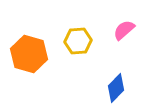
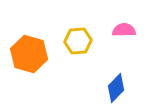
pink semicircle: rotated 40 degrees clockwise
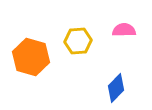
orange hexagon: moved 2 px right, 3 px down
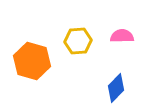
pink semicircle: moved 2 px left, 6 px down
orange hexagon: moved 1 px right, 4 px down
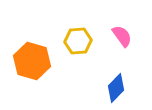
pink semicircle: rotated 55 degrees clockwise
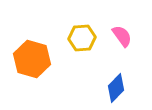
yellow hexagon: moved 4 px right, 3 px up
orange hexagon: moved 2 px up
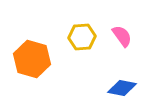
yellow hexagon: moved 1 px up
blue diamond: moved 6 px right; rotated 56 degrees clockwise
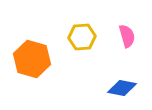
pink semicircle: moved 5 px right; rotated 20 degrees clockwise
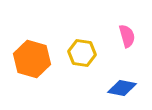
yellow hexagon: moved 16 px down; rotated 12 degrees clockwise
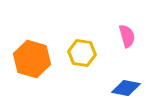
blue diamond: moved 4 px right
